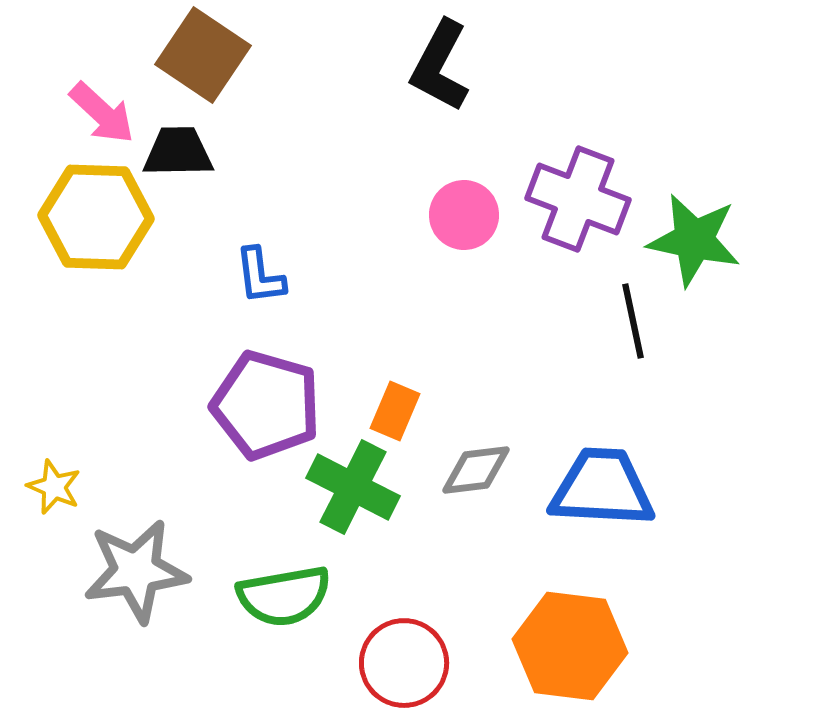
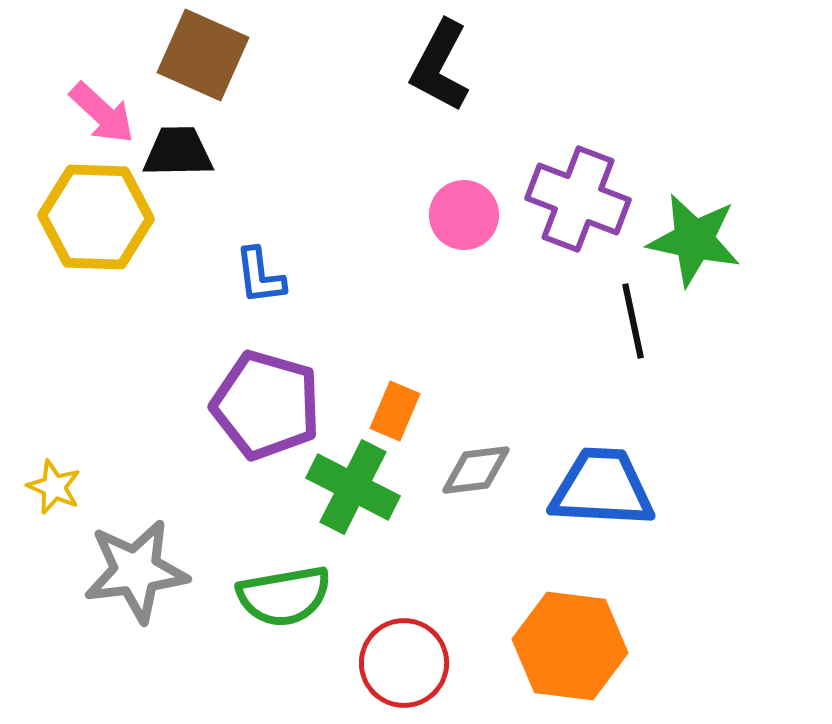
brown square: rotated 10 degrees counterclockwise
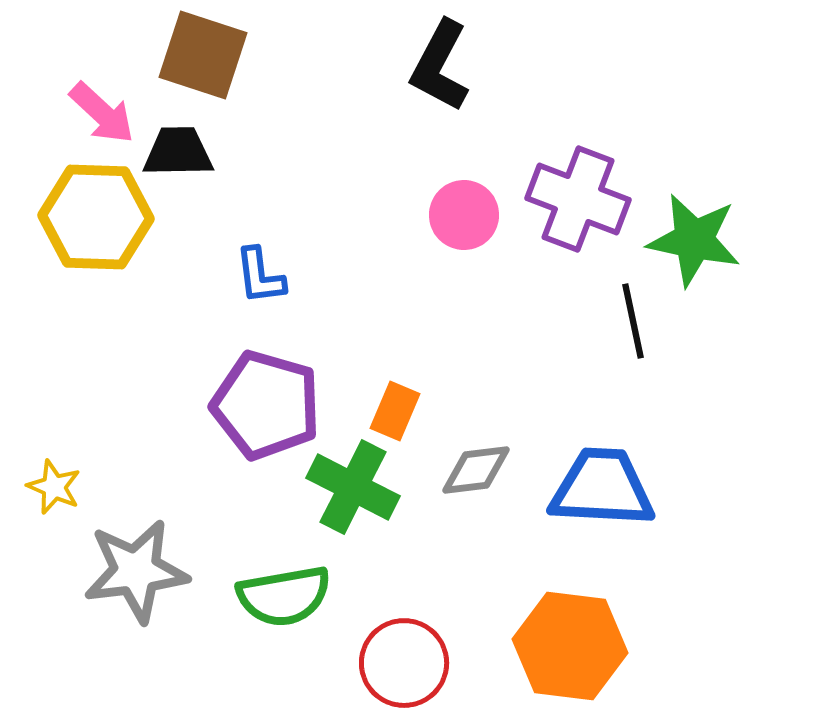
brown square: rotated 6 degrees counterclockwise
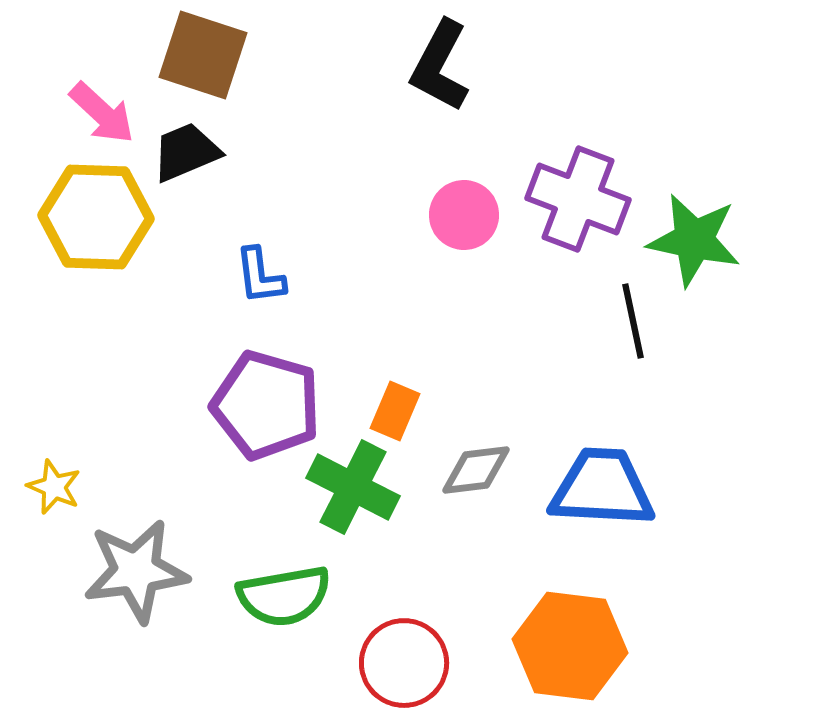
black trapezoid: moved 8 px right; rotated 22 degrees counterclockwise
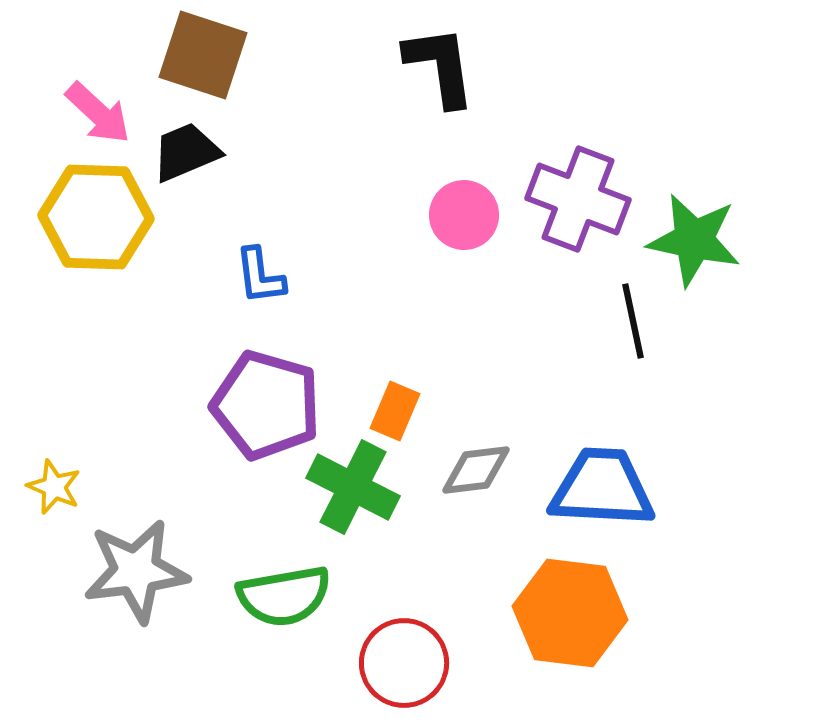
black L-shape: rotated 144 degrees clockwise
pink arrow: moved 4 px left
orange hexagon: moved 33 px up
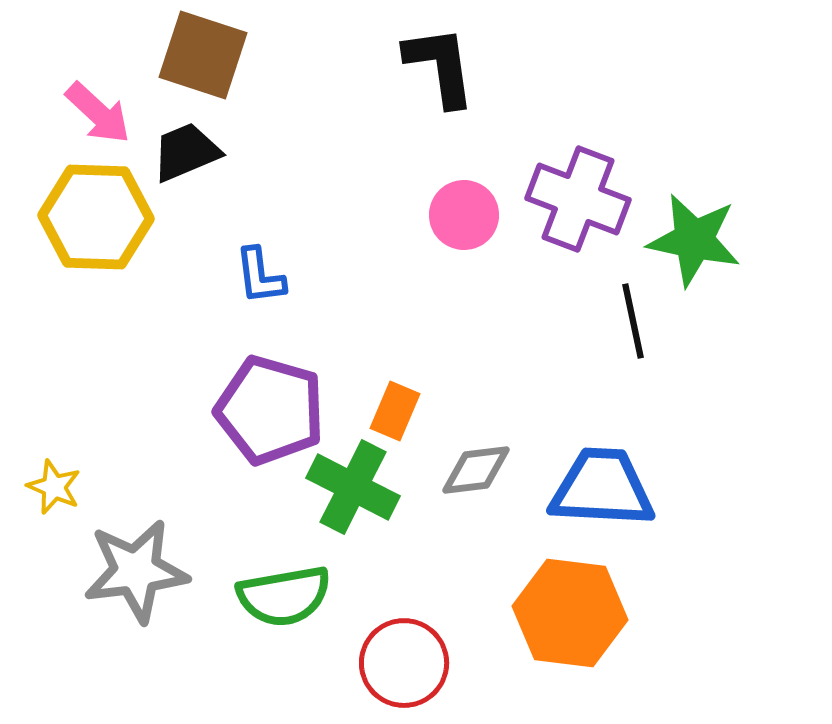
purple pentagon: moved 4 px right, 5 px down
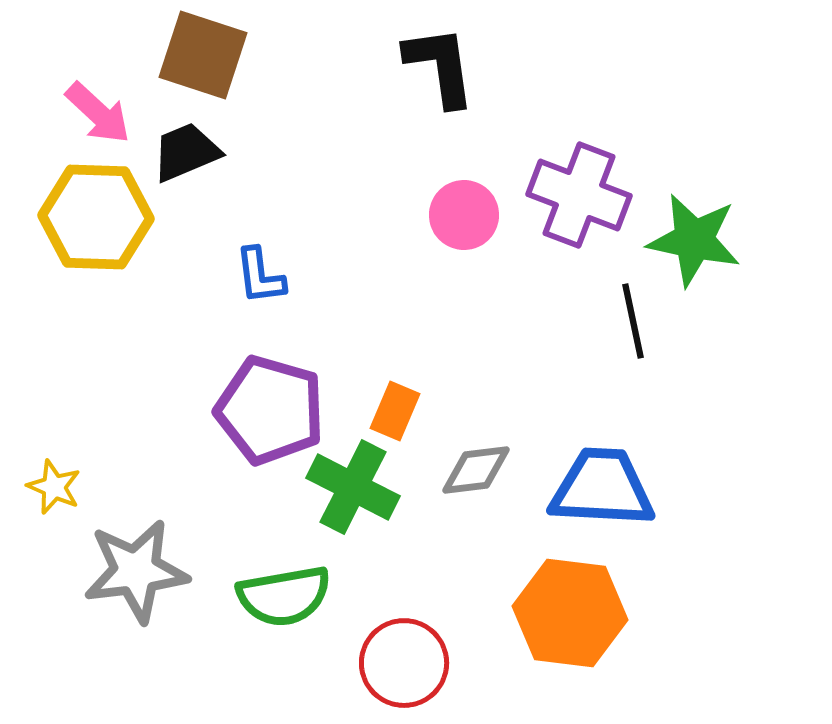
purple cross: moved 1 px right, 4 px up
